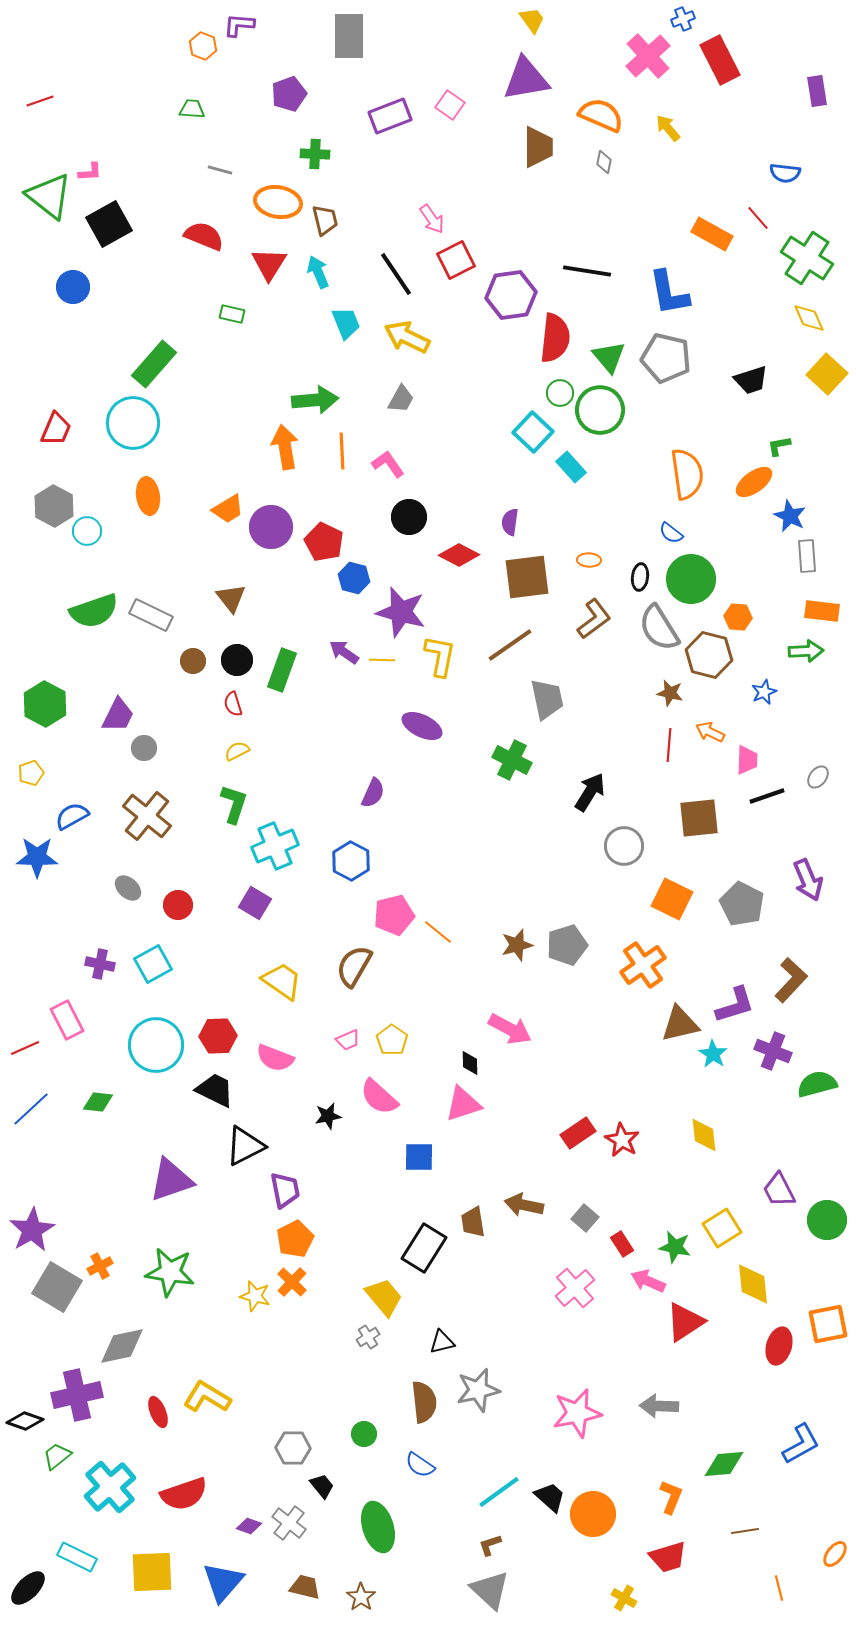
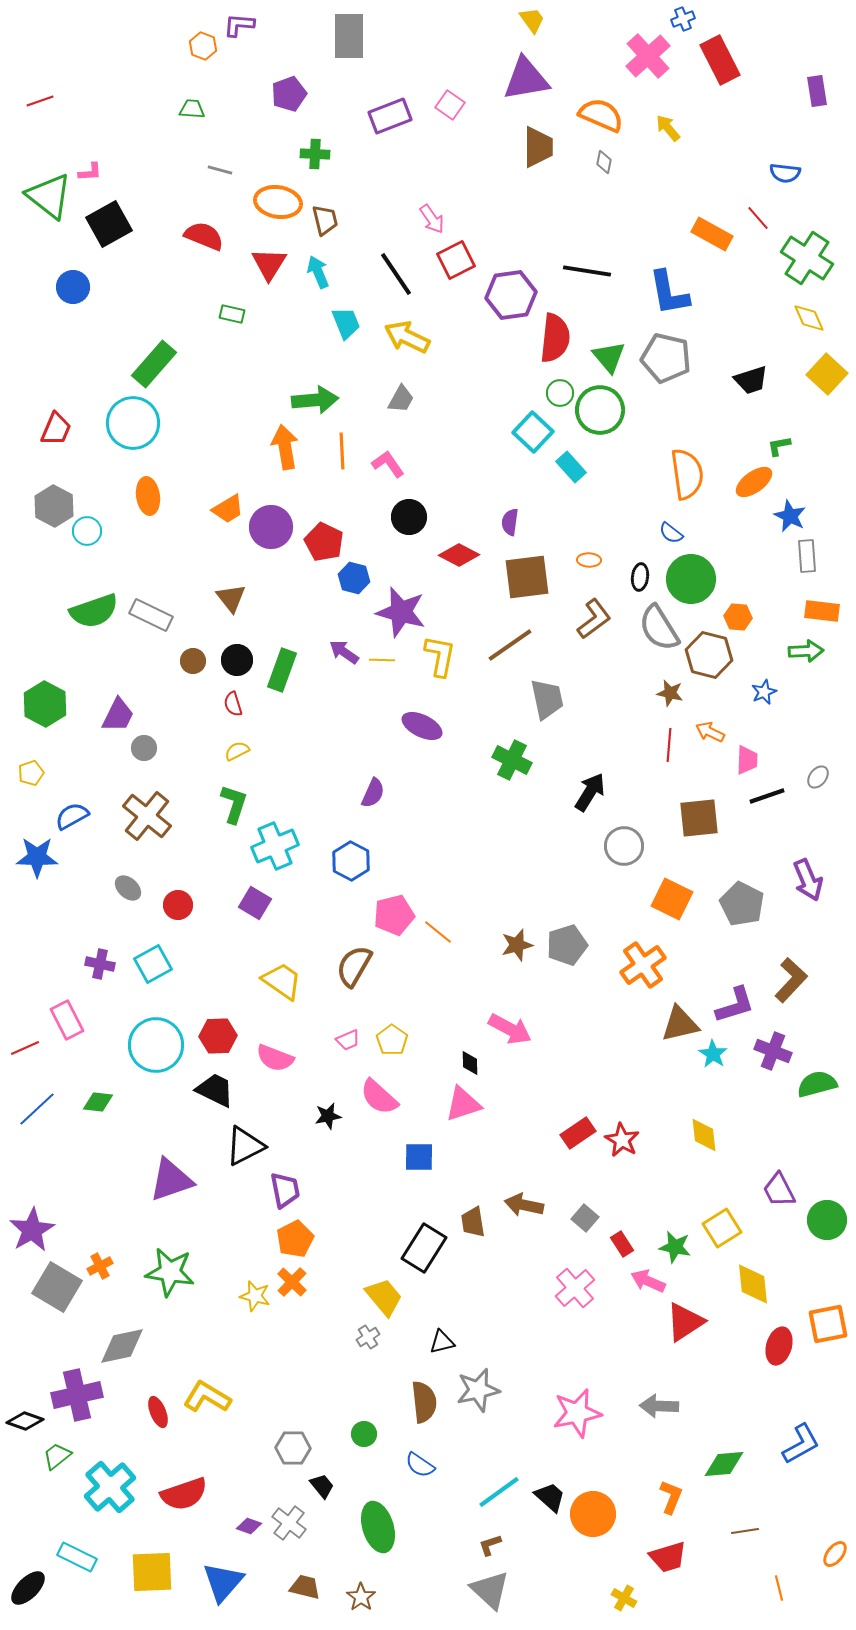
blue line at (31, 1109): moved 6 px right
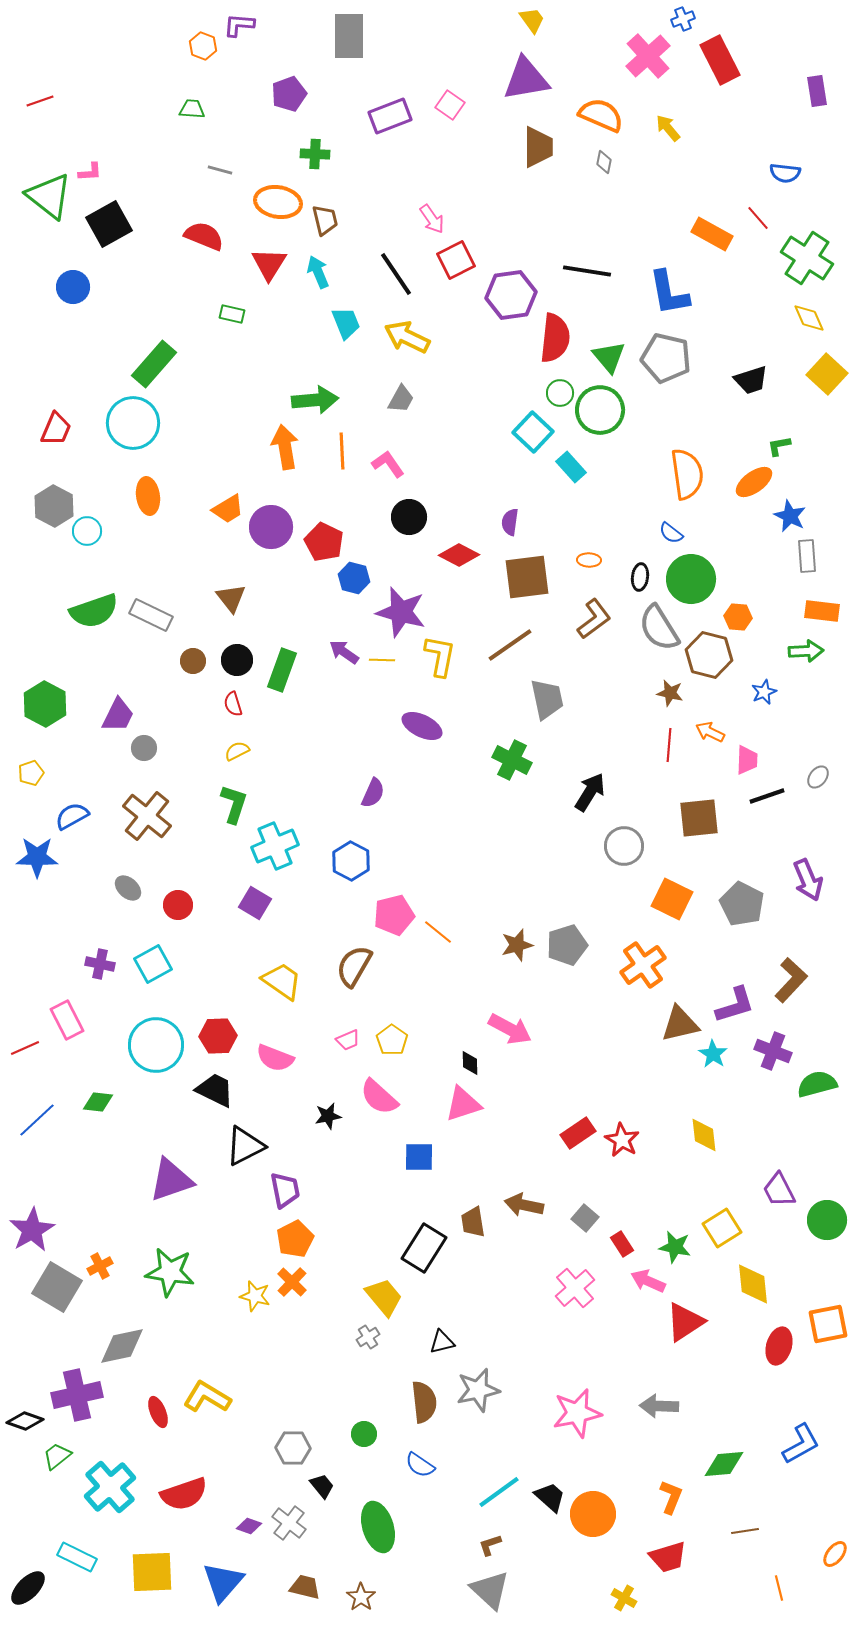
blue line at (37, 1109): moved 11 px down
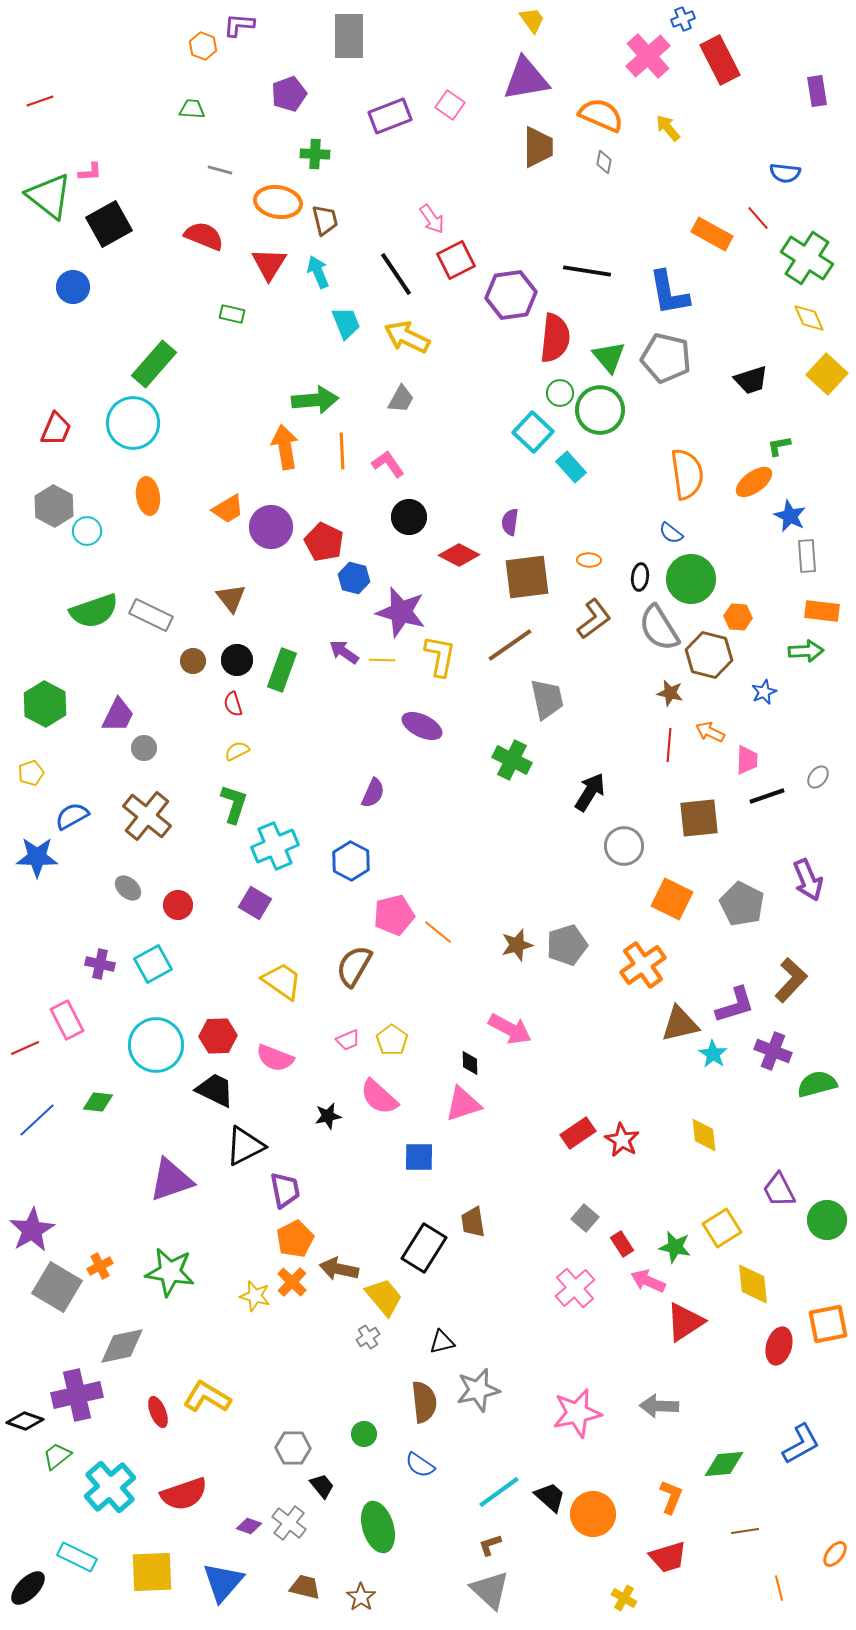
brown arrow at (524, 1205): moved 185 px left, 64 px down
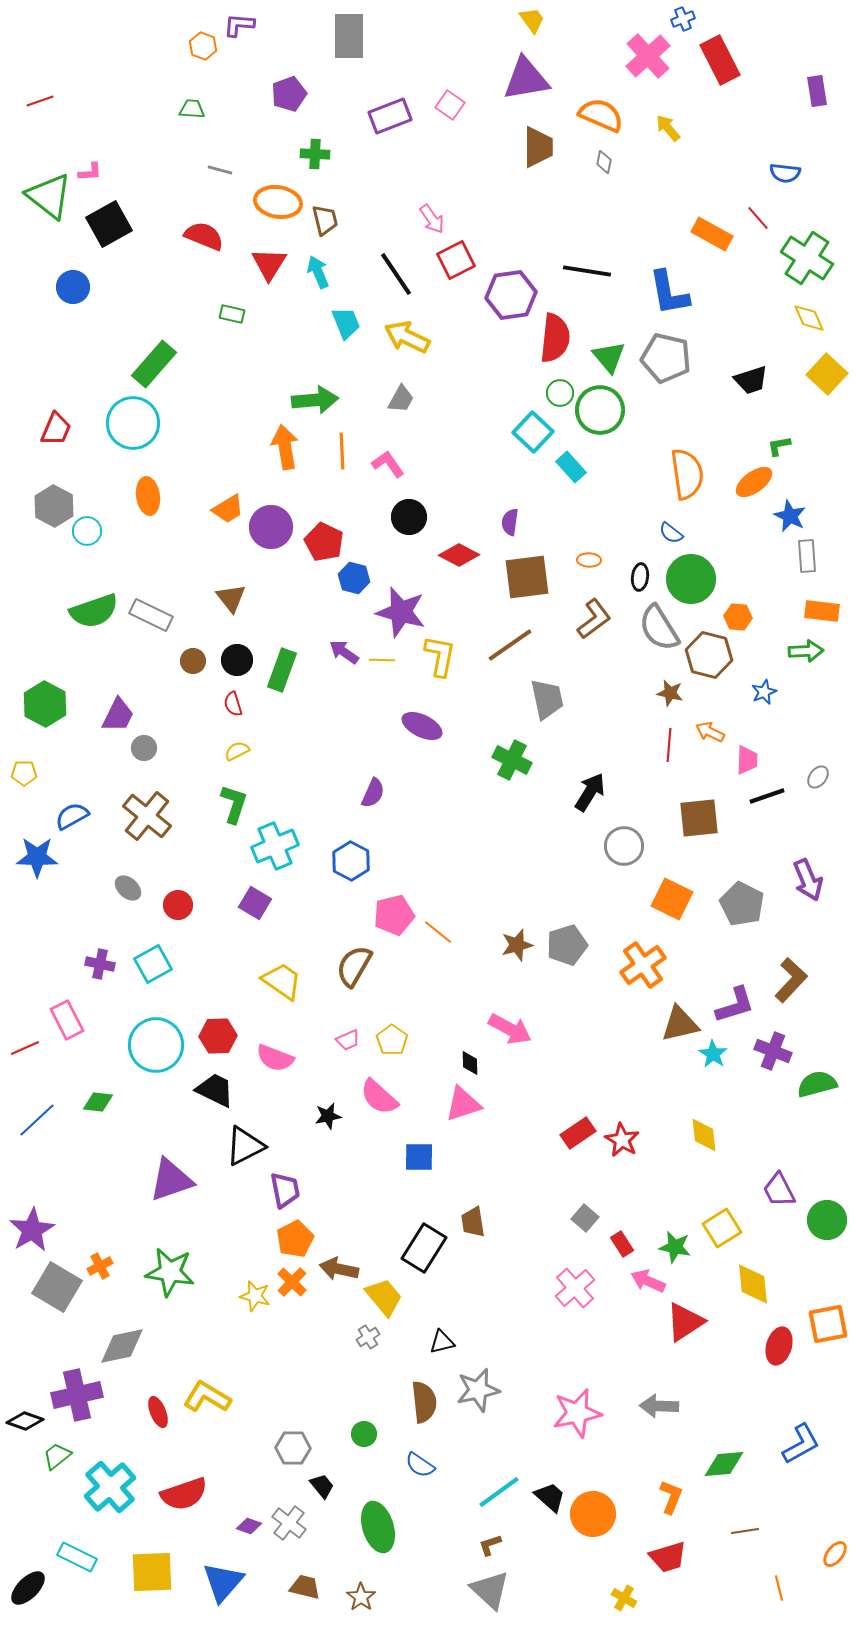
yellow pentagon at (31, 773): moved 7 px left; rotated 20 degrees clockwise
